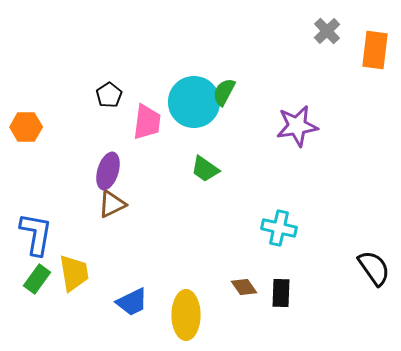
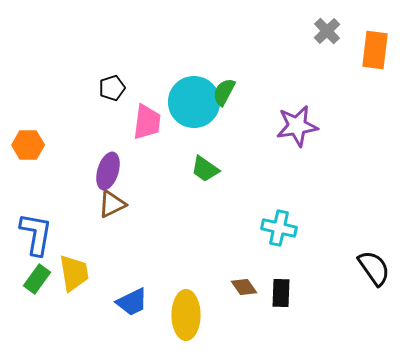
black pentagon: moved 3 px right, 7 px up; rotated 15 degrees clockwise
orange hexagon: moved 2 px right, 18 px down
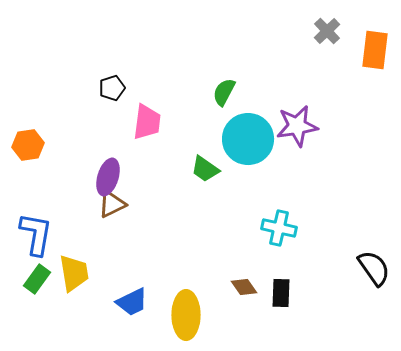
cyan circle: moved 54 px right, 37 px down
orange hexagon: rotated 8 degrees counterclockwise
purple ellipse: moved 6 px down
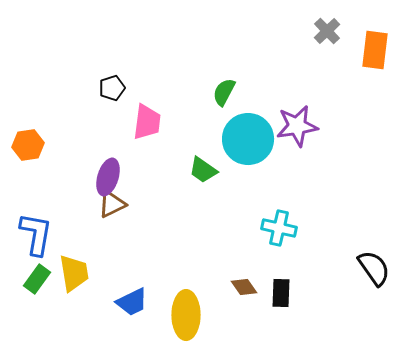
green trapezoid: moved 2 px left, 1 px down
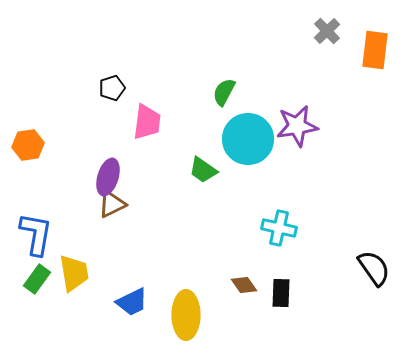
brown diamond: moved 2 px up
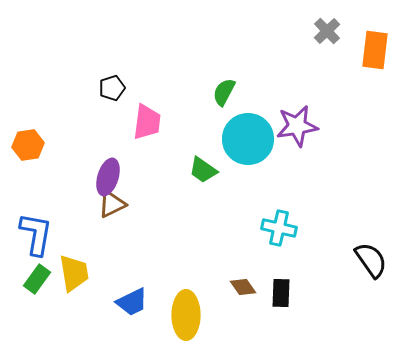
black semicircle: moved 3 px left, 8 px up
brown diamond: moved 1 px left, 2 px down
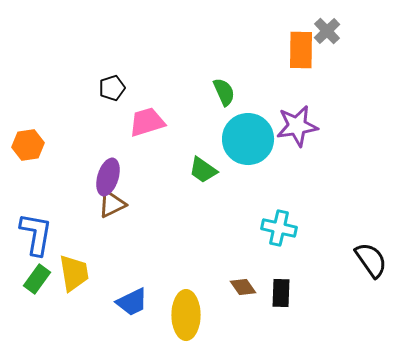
orange rectangle: moved 74 px left; rotated 6 degrees counterclockwise
green semicircle: rotated 128 degrees clockwise
pink trapezoid: rotated 114 degrees counterclockwise
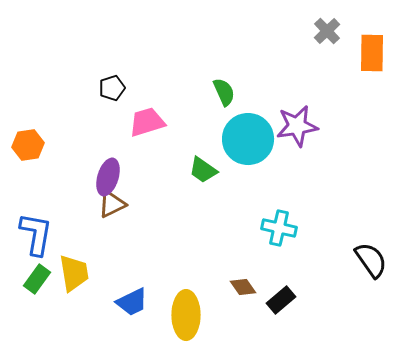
orange rectangle: moved 71 px right, 3 px down
black rectangle: moved 7 px down; rotated 48 degrees clockwise
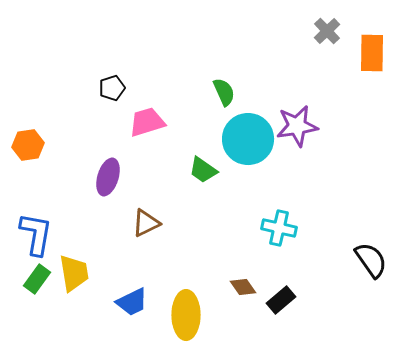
brown triangle: moved 34 px right, 19 px down
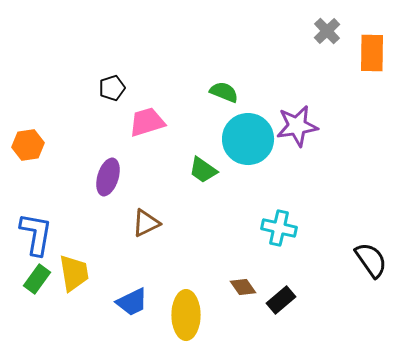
green semicircle: rotated 44 degrees counterclockwise
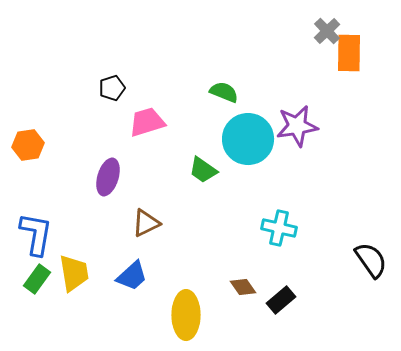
orange rectangle: moved 23 px left
blue trapezoid: moved 26 px up; rotated 16 degrees counterclockwise
